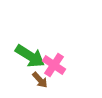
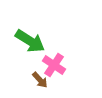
green arrow: moved 15 px up
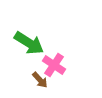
green arrow: moved 1 px left, 2 px down
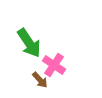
green arrow: rotated 24 degrees clockwise
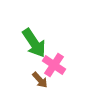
green arrow: moved 5 px right
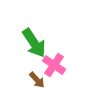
brown arrow: moved 3 px left
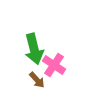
green arrow: moved 6 px down; rotated 20 degrees clockwise
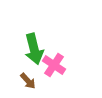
brown arrow: moved 9 px left, 1 px down
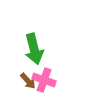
pink cross: moved 10 px left, 15 px down; rotated 15 degrees counterclockwise
